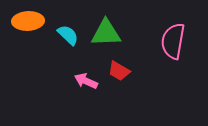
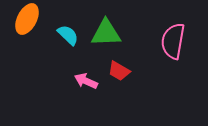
orange ellipse: moved 1 px left, 2 px up; rotated 60 degrees counterclockwise
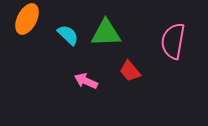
red trapezoid: moved 11 px right; rotated 20 degrees clockwise
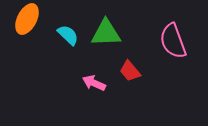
pink semicircle: rotated 30 degrees counterclockwise
pink arrow: moved 8 px right, 2 px down
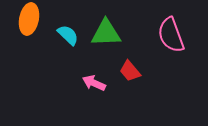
orange ellipse: moved 2 px right; rotated 16 degrees counterclockwise
pink semicircle: moved 2 px left, 6 px up
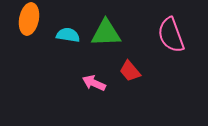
cyan semicircle: rotated 35 degrees counterclockwise
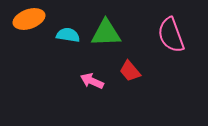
orange ellipse: rotated 60 degrees clockwise
pink arrow: moved 2 px left, 2 px up
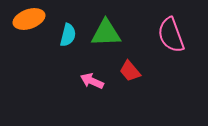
cyan semicircle: rotated 95 degrees clockwise
